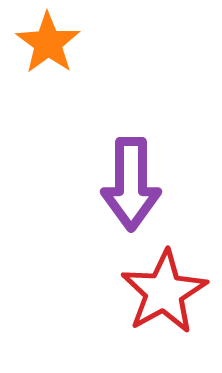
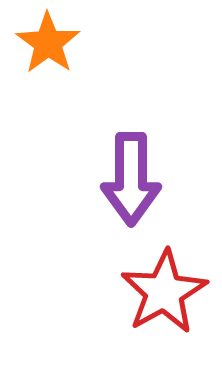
purple arrow: moved 5 px up
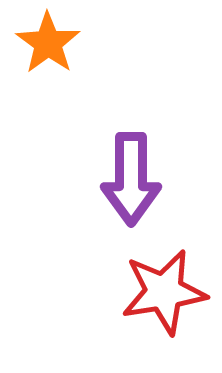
red star: rotated 20 degrees clockwise
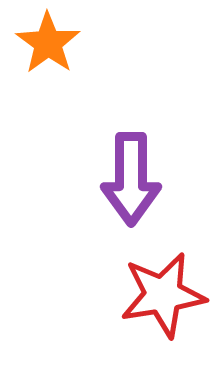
red star: moved 1 px left, 3 px down
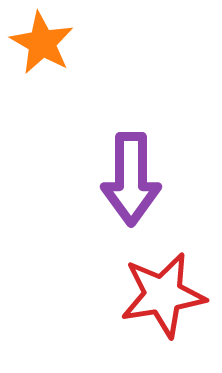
orange star: moved 6 px left; rotated 6 degrees counterclockwise
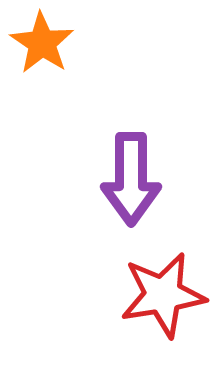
orange star: rotated 4 degrees clockwise
